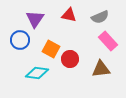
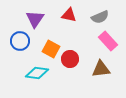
blue circle: moved 1 px down
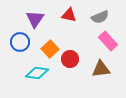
blue circle: moved 1 px down
orange square: moved 1 px left; rotated 18 degrees clockwise
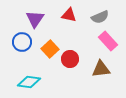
blue circle: moved 2 px right
cyan diamond: moved 8 px left, 9 px down
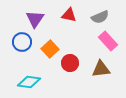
red circle: moved 4 px down
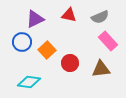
purple triangle: rotated 30 degrees clockwise
orange square: moved 3 px left, 1 px down
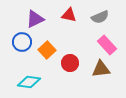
pink rectangle: moved 1 px left, 4 px down
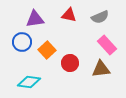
purple triangle: rotated 18 degrees clockwise
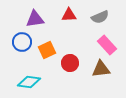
red triangle: rotated 14 degrees counterclockwise
orange square: rotated 18 degrees clockwise
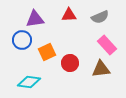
blue circle: moved 2 px up
orange square: moved 2 px down
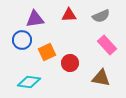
gray semicircle: moved 1 px right, 1 px up
brown triangle: moved 9 px down; rotated 18 degrees clockwise
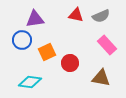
red triangle: moved 7 px right; rotated 14 degrees clockwise
cyan diamond: moved 1 px right
